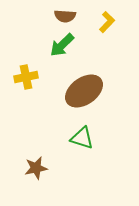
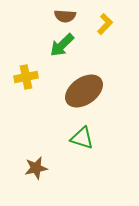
yellow L-shape: moved 2 px left, 2 px down
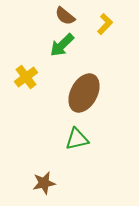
brown semicircle: rotated 35 degrees clockwise
yellow cross: rotated 25 degrees counterclockwise
brown ellipse: moved 2 px down; rotated 27 degrees counterclockwise
green triangle: moved 5 px left, 1 px down; rotated 30 degrees counterclockwise
brown star: moved 8 px right, 15 px down
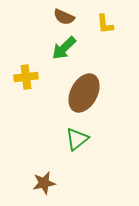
brown semicircle: moved 1 px left, 1 px down; rotated 15 degrees counterclockwise
yellow L-shape: rotated 130 degrees clockwise
green arrow: moved 2 px right, 3 px down
yellow cross: rotated 30 degrees clockwise
green triangle: rotated 25 degrees counterclockwise
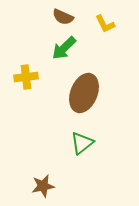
brown semicircle: moved 1 px left
yellow L-shape: rotated 20 degrees counterclockwise
brown ellipse: rotated 6 degrees counterclockwise
green triangle: moved 5 px right, 4 px down
brown star: moved 1 px left, 3 px down
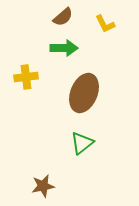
brown semicircle: rotated 65 degrees counterclockwise
green arrow: rotated 136 degrees counterclockwise
